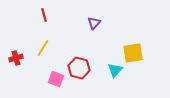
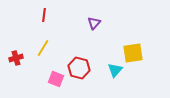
red line: rotated 24 degrees clockwise
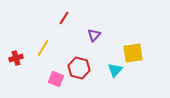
red line: moved 20 px right, 3 px down; rotated 24 degrees clockwise
purple triangle: moved 12 px down
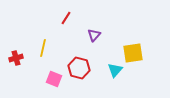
red line: moved 2 px right
yellow line: rotated 18 degrees counterclockwise
pink square: moved 2 px left
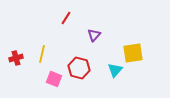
yellow line: moved 1 px left, 6 px down
